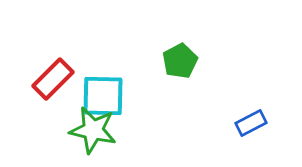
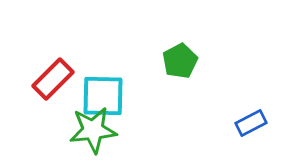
green star: rotated 18 degrees counterclockwise
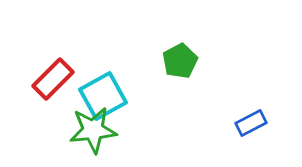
cyan square: rotated 30 degrees counterclockwise
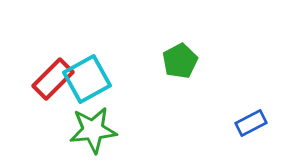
cyan square: moved 16 px left, 17 px up
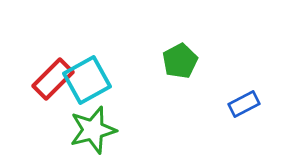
cyan square: moved 1 px down
blue rectangle: moved 7 px left, 19 px up
green star: rotated 9 degrees counterclockwise
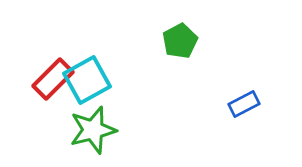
green pentagon: moved 20 px up
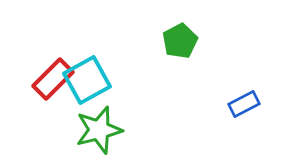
green star: moved 6 px right
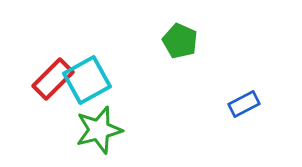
green pentagon: rotated 20 degrees counterclockwise
